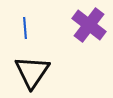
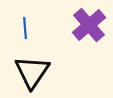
purple cross: rotated 12 degrees clockwise
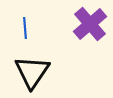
purple cross: moved 1 px right, 1 px up
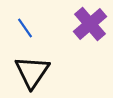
blue line: rotated 30 degrees counterclockwise
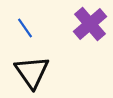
black triangle: rotated 9 degrees counterclockwise
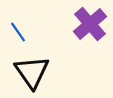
blue line: moved 7 px left, 4 px down
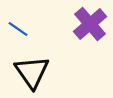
blue line: moved 3 px up; rotated 20 degrees counterclockwise
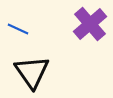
blue line: rotated 10 degrees counterclockwise
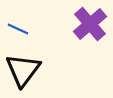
black triangle: moved 9 px left, 2 px up; rotated 12 degrees clockwise
